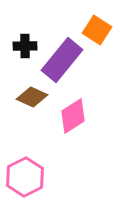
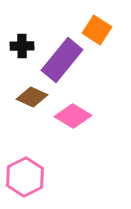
black cross: moved 3 px left
pink diamond: rotated 63 degrees clockwise
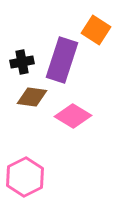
orange square: moved 1 px left
black cross: moved 16 px down; rotated 10 degrees counterclockwise
purple rectangle: rotated 21 degrees counterclockwise
brown diamond: rotated 16 degrees counterclockwise
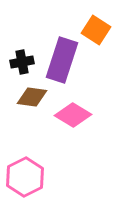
pink diamond: moved 1 px up
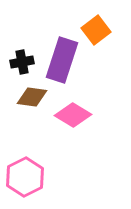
orange square: rotated 20 degrees clockwise
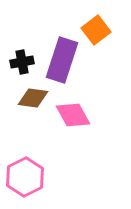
brown diamond: moved 1 px right, 1 px down
pink diamond: rotated 30 degrees clockwise
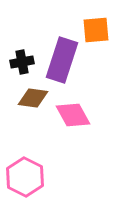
orange square: rotated 32 degrees clockwise
pink hexagon: rotated 6 degrees counterclockwise
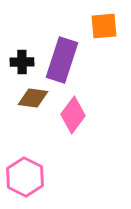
orange square: moved 8 px right, 4 px up
black cross: rotated 10 degrees clockwise
pink diamond: rotated 66 degrees clockwise
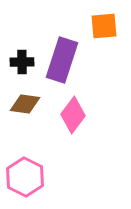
brown diamond: moved 8 px left, 6 px down
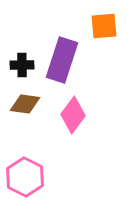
black cross: moved 3 px down
